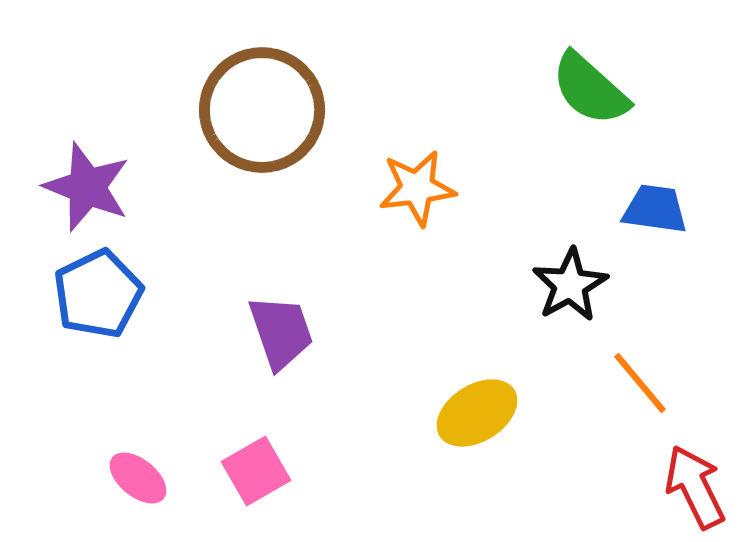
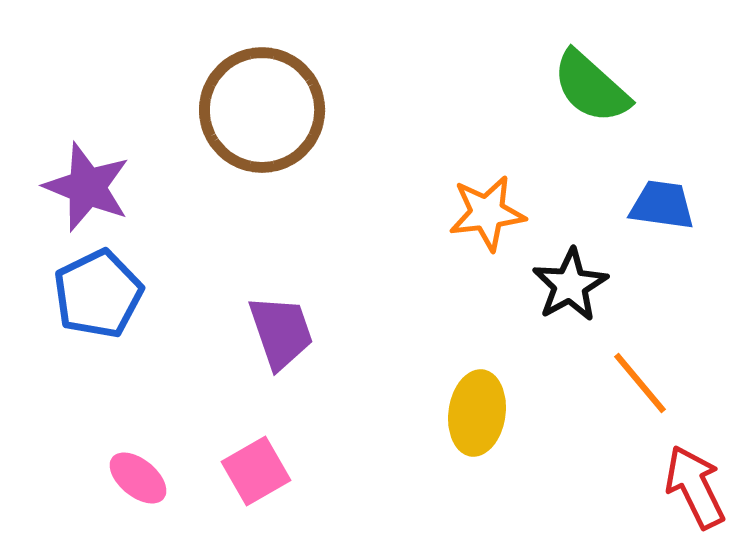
green semicircle: moved 1 px right, 2 px up
orange star: moved 70 px right, 25 px down
blue trapezoid: moved 7 px right, 4 px up
yellow ellipse: rotated 50 degrees counterclockwise
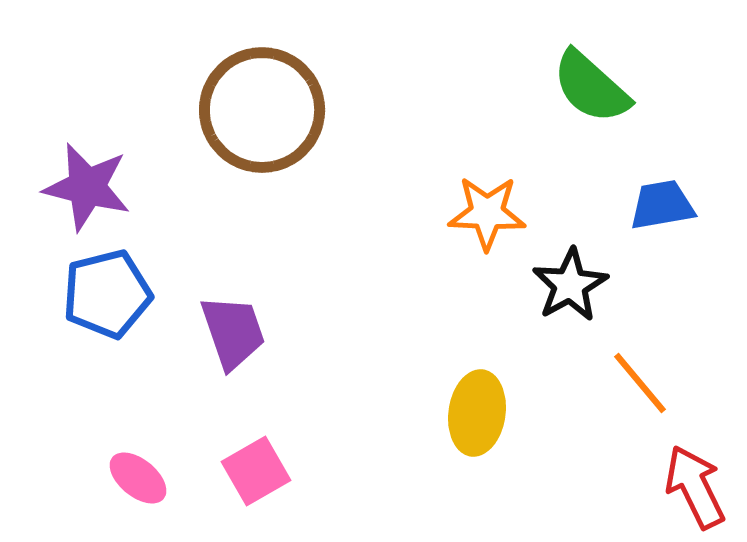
purple star: rotated 8 degrees counterclockwise
blue trapezoid: rotated 18 degrees counterclockwise
orange star: rotated 10 degrees clockwise
blue pentagon: moved 9 px right; rotated 12 degrees clockwise
purple trapezoid: moved 48 px left
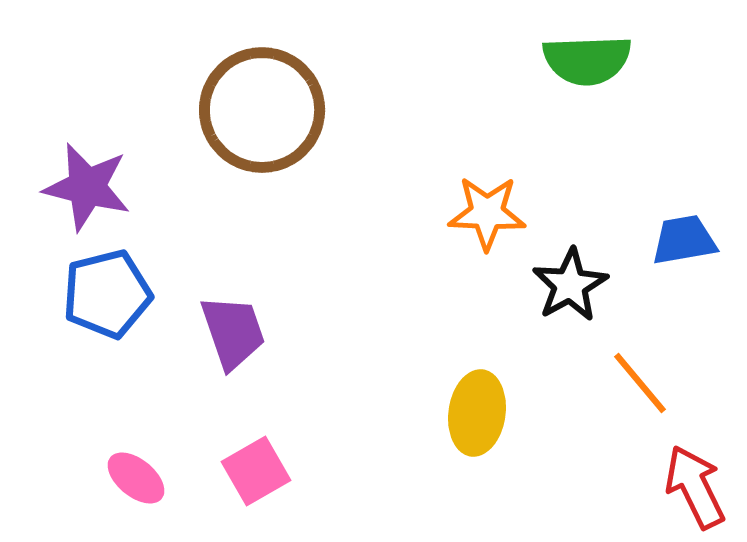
green semicircle: moved 4 px left, 27 px up; rotated 44 degrees counterclockwise
blue trapezoid: moved 22 px right, 35 px down
pink ellipse: moved 2 px left
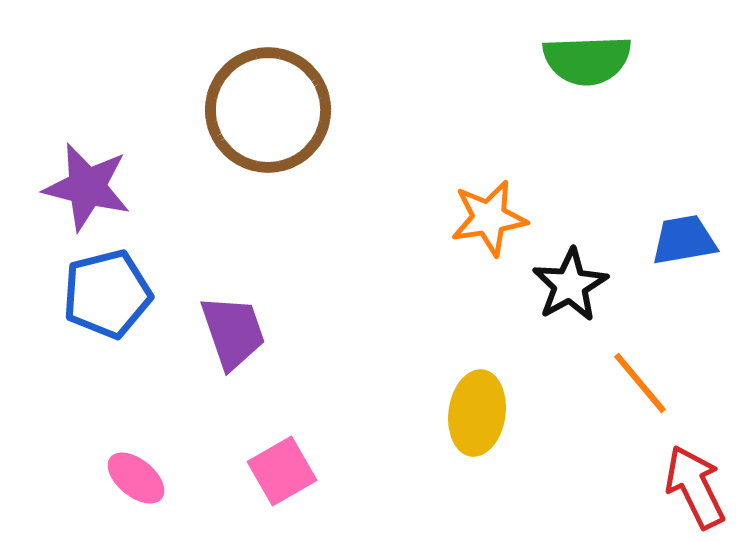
brown circle: moved 6 px right
orange star: moved 2 px right, 5 px down; rotated 12 degrees counterclockwise
pink square: moved 26 px right
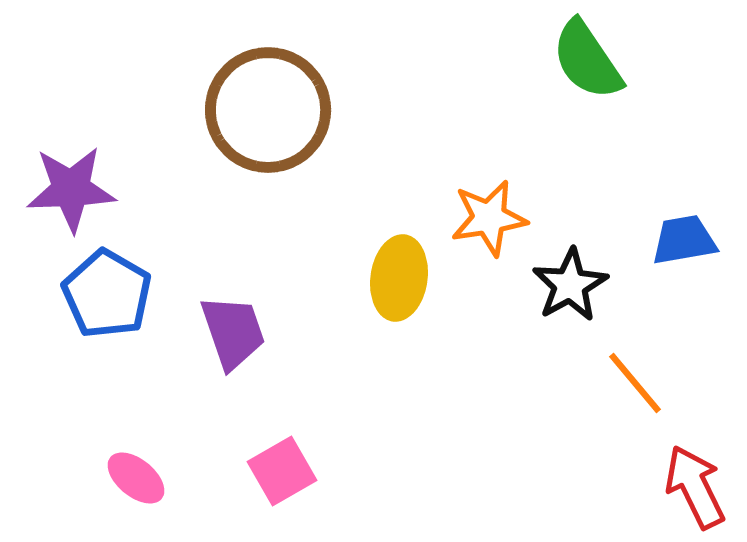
green semicircle: rotated 58 degrees clockwise
purple star: moved 16 px left, 2 px down; rotated 16 degrees counterclockwise
blue pentagon: rotated 28 degrees counterclockwise
orange line: moved 5 px left
yellow ellipse: moved 78 px left, 135 px up
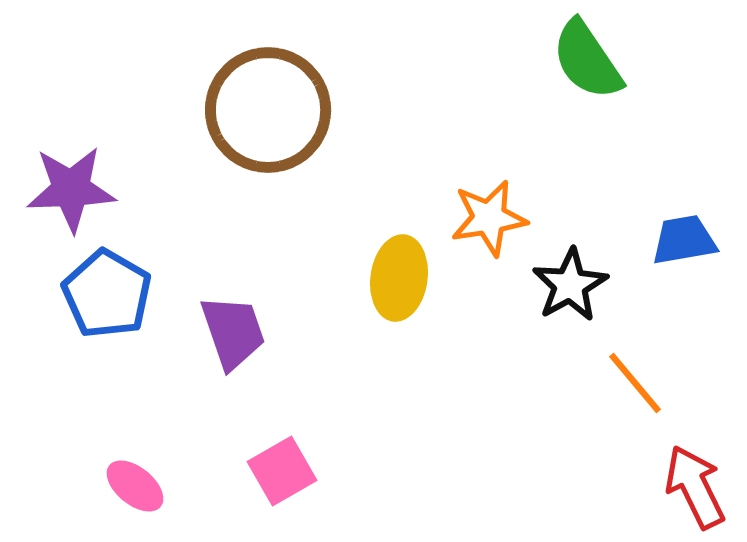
pink ellipse: moved 1 px left, 8 px down
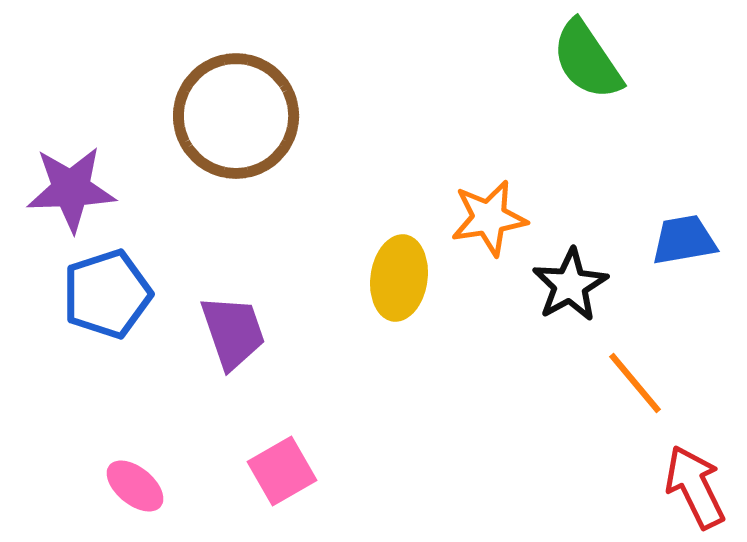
brown circle: moved 32 px left, 6 px down
blue pentagon: rotated 24 degrees clockwise
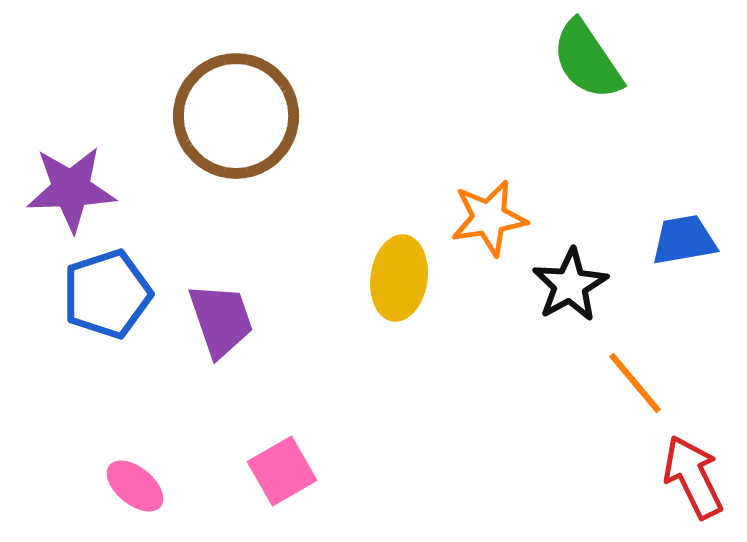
purple trapezoid: moved 12 px left, 12 px up
red arrow: moved 2 px left, 10 px up
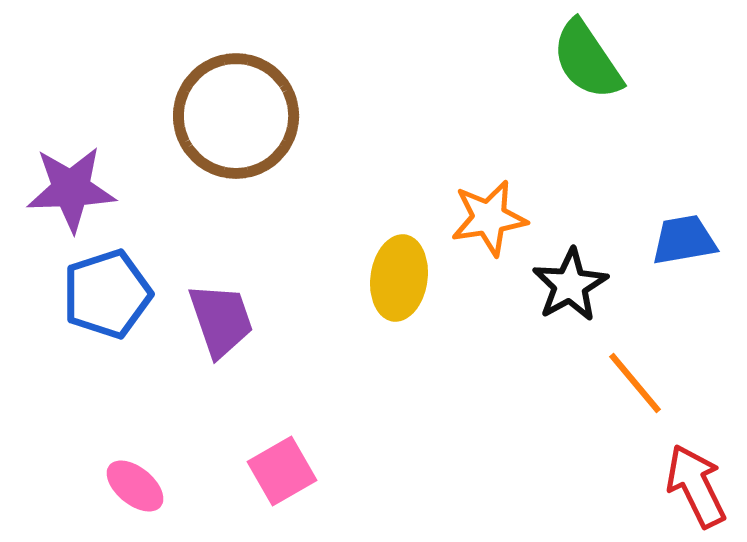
red arrow: moved 3 px right, 9 px down
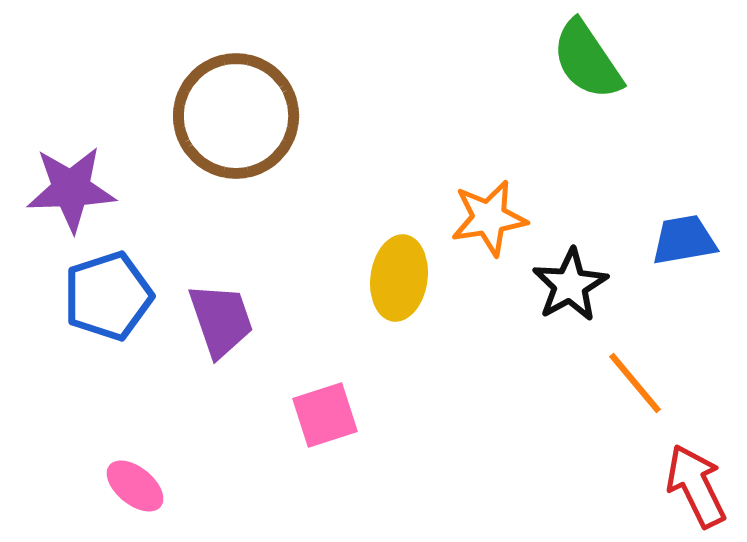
blue pentagon: moved 1 px right, 2 px down
pink square: moved 43 px right, 56 px up; rotated 12 degrees clockwise
